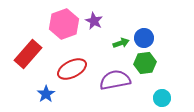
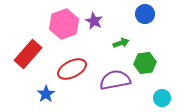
blue circle: moved 1 px right, 24 px up
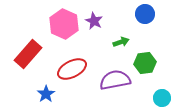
pink hexagon: rotated 16 degrees counterclockwise
green arrow: moved 1 px up
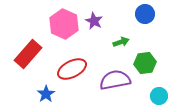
cyan circle: moved 3 px left, 2 px up
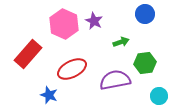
blue star: moved 3 px right, 1 px down; rotated 18 degrees counterclockwise
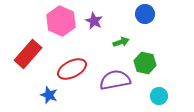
pink hexagon: moved 3 px left, 3 px up
green hexagon: rotated 20 degrees clockwise
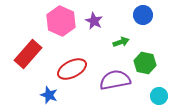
blue circle: moved 2 px left, 1 px down
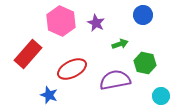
purple star: moved 2 px right, 2 px down
green arrow: moved 1 px left, 2 px down
cyan circle: moved 2 px right
